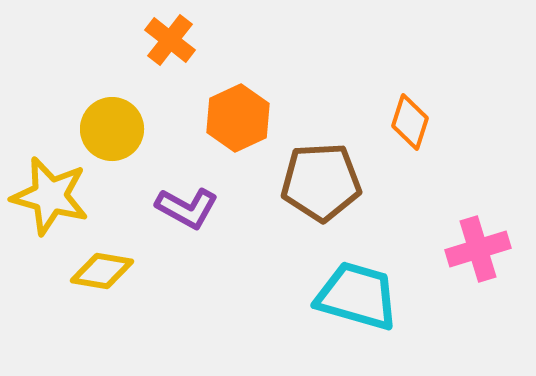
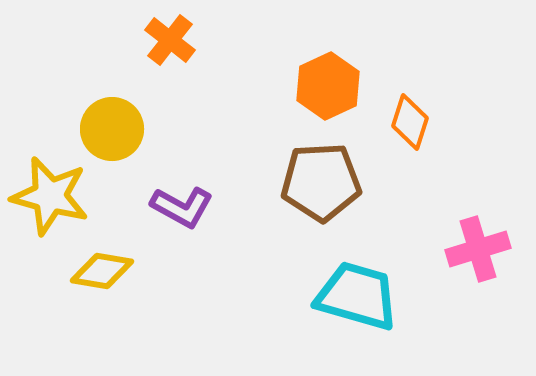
orange hexagon: moved 90 px right, 32 px up
purple L-shape: moved 5 px left, 1 px up
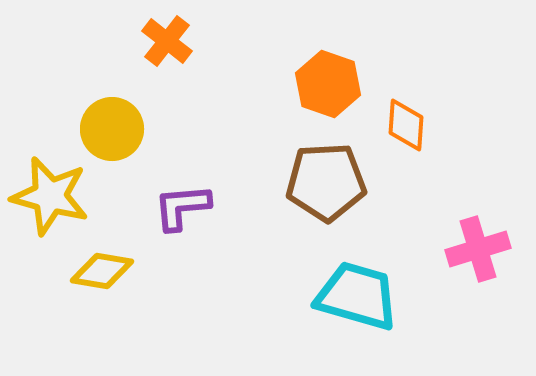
orange cross: moved 3 px left, 1 px down
orange hexagon: moved 2 px up; rotated 16 degrees counterclockwise
orange diamond: moved 4 px left, 3 px down; rotated 14 degrees counterclockwise
brown pentagon: moved 5 px right
purple L-shape: rotated 146 degrees clockwise
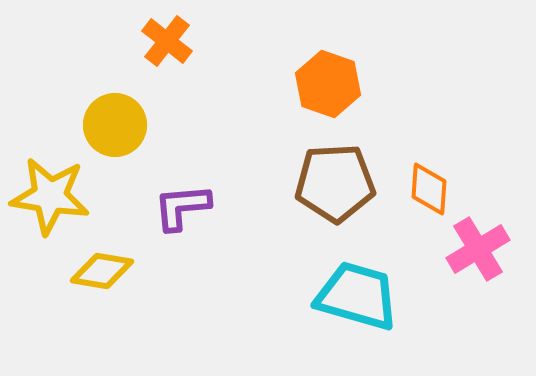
orange diamond: moved 23 px right, 64 px down
yellow circle: moved 3 px right, 4 px up
brown pentagon: moved 9 px right, 1 px down
yellow star: rotated 6 degrees counterclockwise
pink cross: rotated 14 degrees counterclockwise
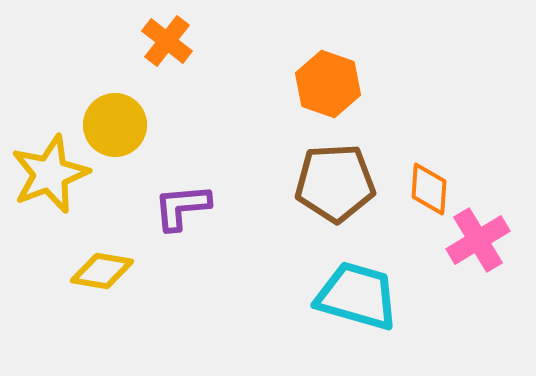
yellow star: moved 22 px up; rotated 30 degrees counterclockwise
pink cross: moved 9 px up
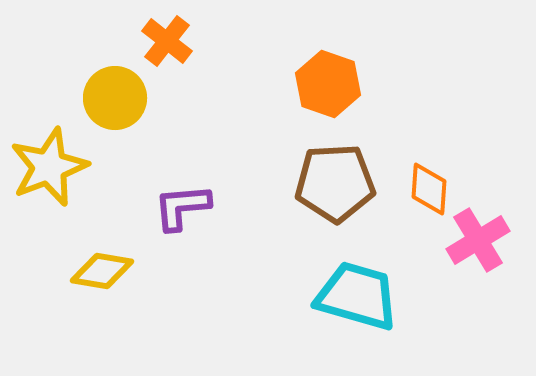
yellow circle: moved 27 px up
yellow star: moved 1 px left, 7 px up
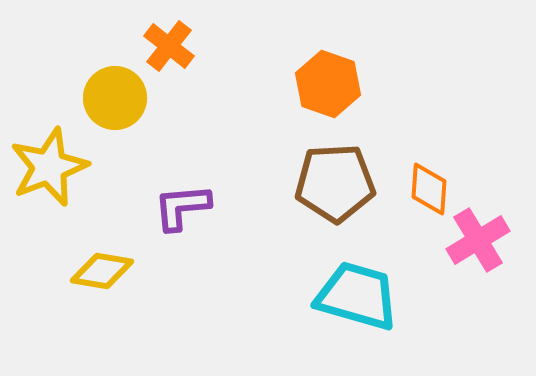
orange cross: moved 2 px right, 5 px down
